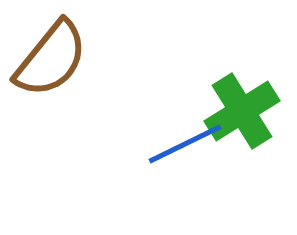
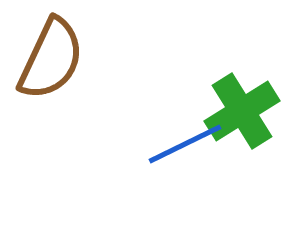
brown semicircle: rotated 14 degrees counterclockwise
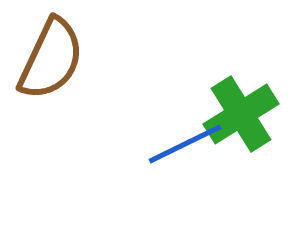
green cross: moved 1 px left, 3 px down
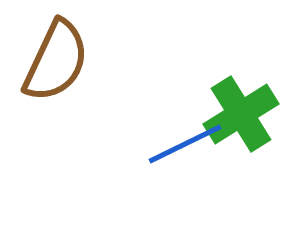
brown semicircle: moved 5 px right, 2 px down
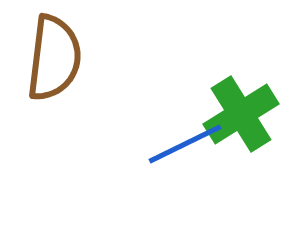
brown semicircle: moved 2 px left, 3 px up; rotated 18 degrees counterclockwise
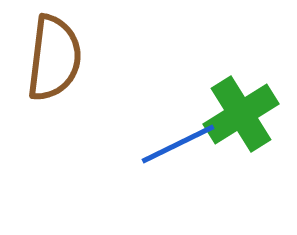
blue line: moved 7 px left
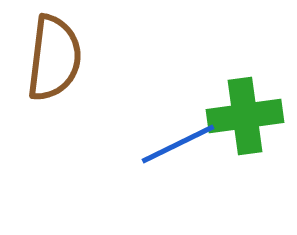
green cross: moved 4 px right, 2 px down; rotated 24 degrees clockwise
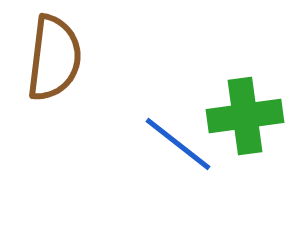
blue line: rotated 64 degrees clockwise
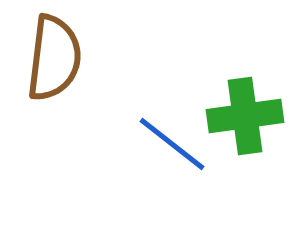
blue line: moved 6 px left
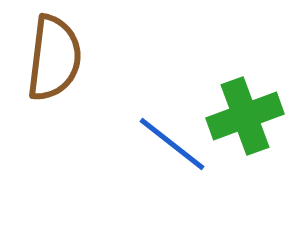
green cross: rotated 12 degrees counterclockwise
